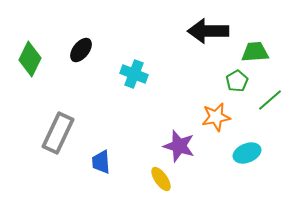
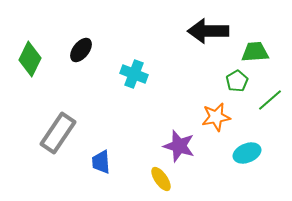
gray rectangle: rotated 9 degrees clockwise
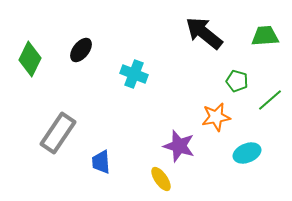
black arrow: moved 4 px left, 2 px down; rotated 39 degrees clockwise
green trapezoid: moved 10 px right, 16 px up
green pentagon: rotated 25 degrees counterclockwise
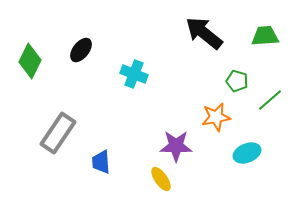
green diamond: moved 2 px down
purple star: moved 3 px left; rotated 16 degrees counterclockwise
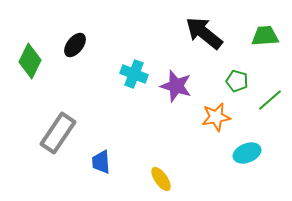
black ellipse: moved 6 px left, 5 px up
purple star: moved 60 px up; rotated 16 degrees clockwise
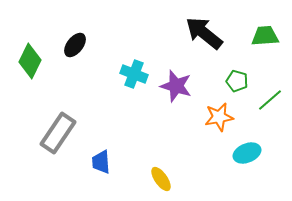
orange star: moved 3 px right
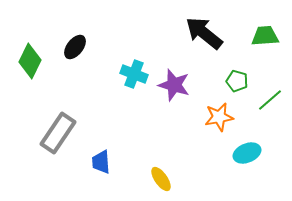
black ellipse: moved 2 px down
purple star: moved 2 px left, 1 px up
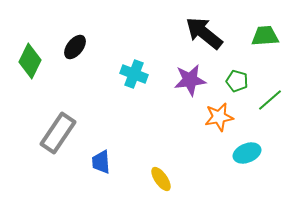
purple star: moved 16 px right, 5 px up; rotated 24 degrees counterclockwise
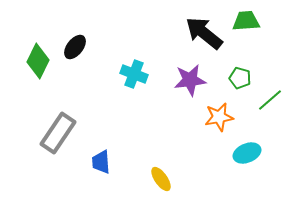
green trapezoid: moved 19 px left, 15 px up
green diamond: moved 8 px right
green pentagon: moved 3 px right, 3 px up
